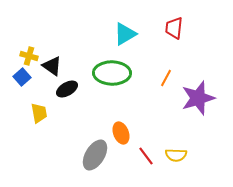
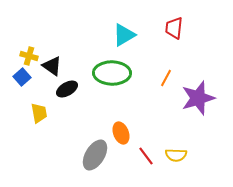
cyan triangle: moved 1 px left, 1 px down
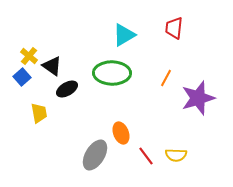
yellow cross: rotated 24 degrees clockwise
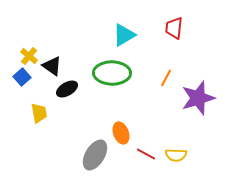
red line: moved 2 px up; rotated 24 degrees counterclockwise
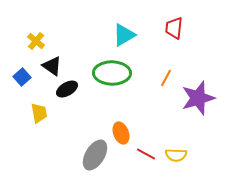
yellow cross: moved 7 px right, 15 px up
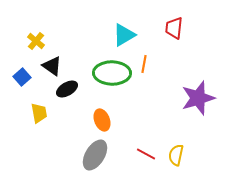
orange line: moved 22 px left, 14 px up; rotated 18 degrees counterclockwise
orange ellipse: moved 19 px left, 13 px up
yellow semicircle: rotated 100 degrees clockwise
